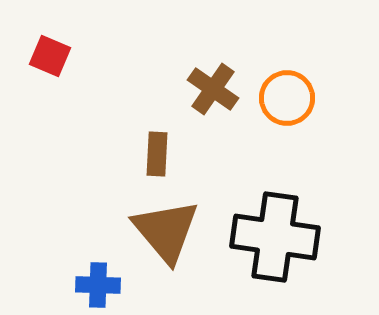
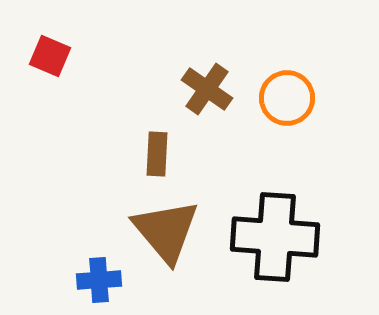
brown cross: moved 6 px left
black cross: rotated 4 degrees counterclockwise
blue cross: moved 1 px right, 5 px up; rotated 6 degrees counterclockwise
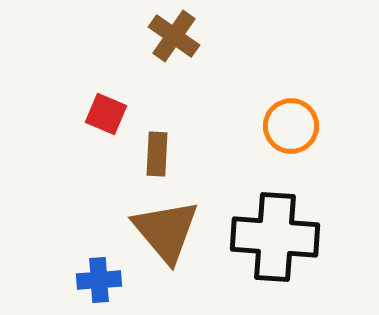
red square: moved 56 px right, 58 px down
brown cross: moved 33 px left, 53 px up
orange circle: moved 4 px right, 28 px down
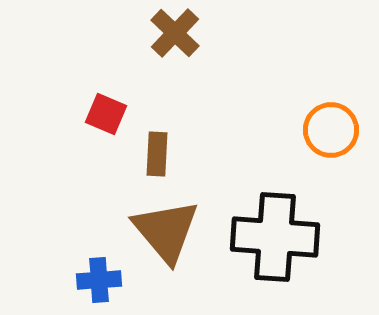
brown cross: moved 1 px right, 3 px up; rotated 9 degrees clockwise
orange circle: moved 40 px right, 4 px down
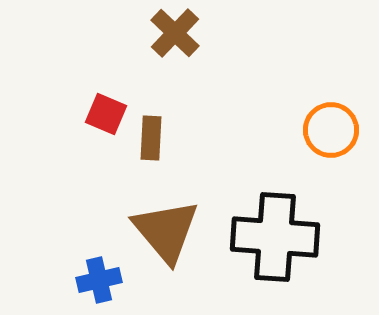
brown rectangle: moved 6 px left, 16 px up
blue cross: rotated 9 degrees counterclockwise
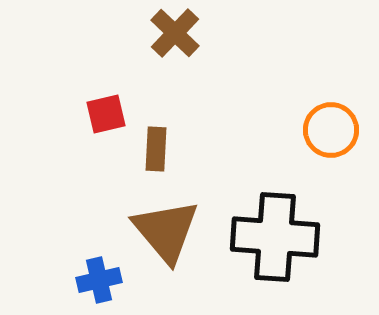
red square: rotated 36 degrees counterclockwise
brown rectangle: moved 5 px right, 11 px down
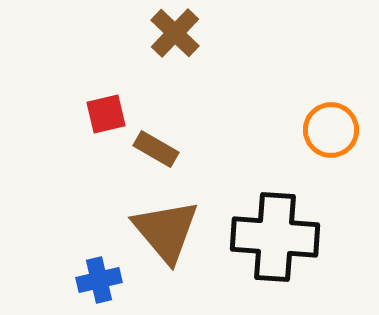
brown rectangle: rotated 63 degrees counterclockwise
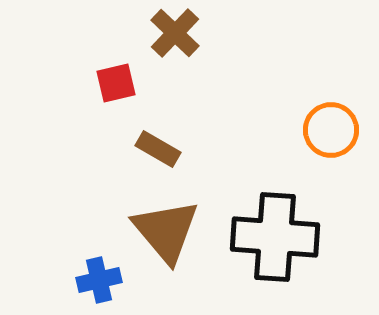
red square: moved 10 px right, 31 px up
brown rectangle: moved 2 px right
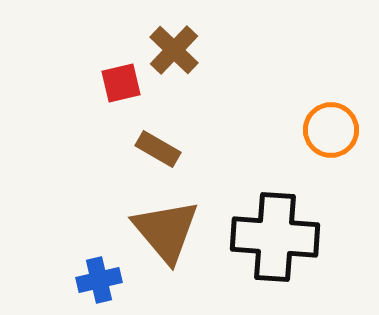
brown cross: moved 1 px left, 17 px down
red square: moved 5 px right
